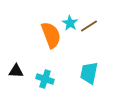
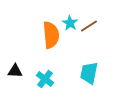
orange semicircle: rotated 16 degrees clockwise
black triangle: moved 1 px left
cyan cross: rotated 18 degrees clockwise
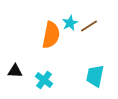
cyan star: rotated 14 degrees clockwise
orange semicircle: rotated 16 degrees clockwise
cyan trapezoid: moved 6 px right, 3 px down
cyan cross: moved 1 px left, 1 px down
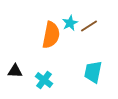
cyan trapezoid: moved 2 px left, 4 px up
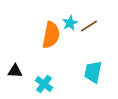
cyan cross: moved 4 px down
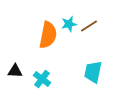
cyan star: moved 1 px left, 1 px down; rotated 14 degrees clockwise
orange semicircle: moved 3 px left
cyan cross: moved 2 px left, 5 px up
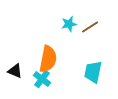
brown line: moved 1 px right, 1 px down
orange semicircle: moved 24 px down
black triangle: rotated 21 degrees clockwise
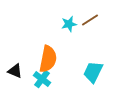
brown line: moved 7 px up
cyan trapezoid: rotated 15 degrees clockwise
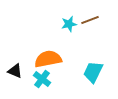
brown line: rotated 12 degrees clockwise
orange semicircle: rotated 112 degrees counterclockwise
